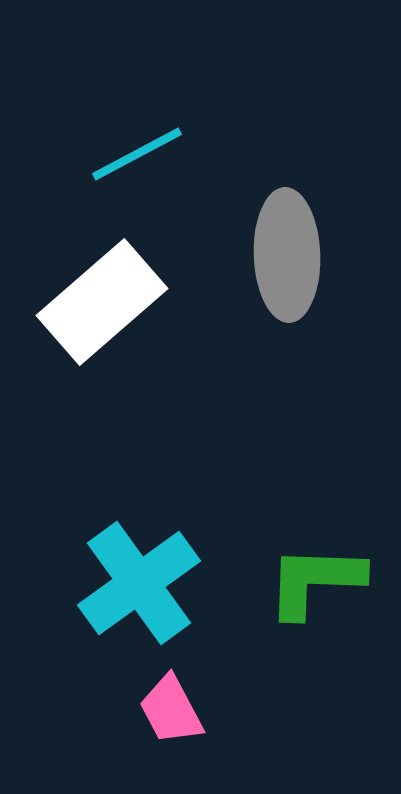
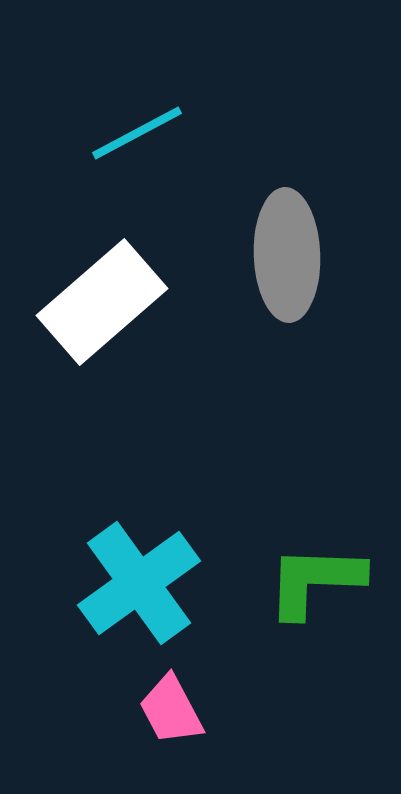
cyan line: moved 21 px up
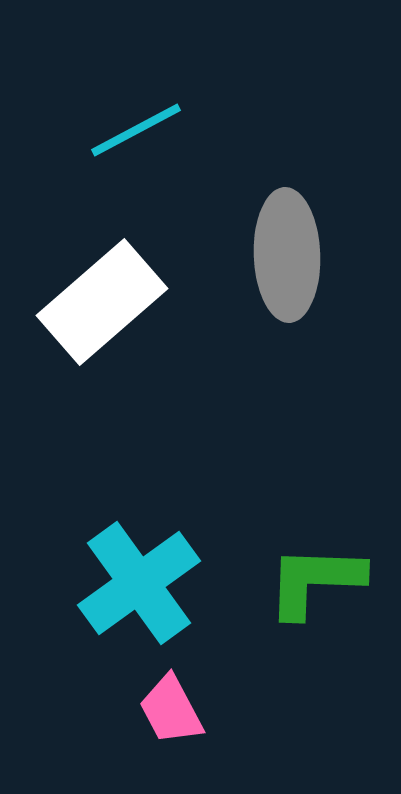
cyan line: moved 1 px left, 3 px up
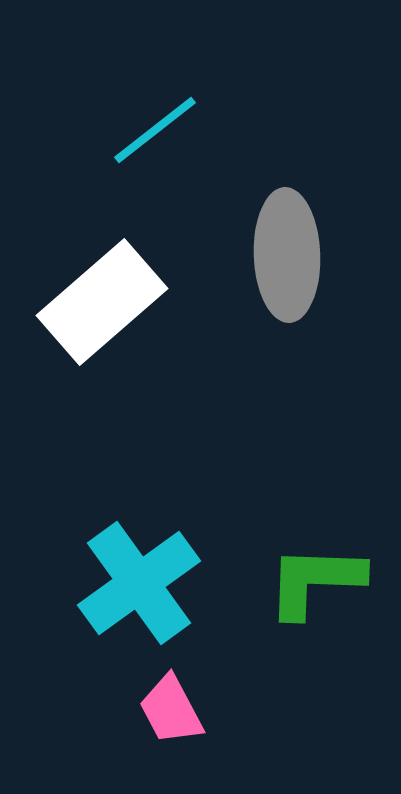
cyan line: moved 19 px right; rotated 10 degrees counterclockwise
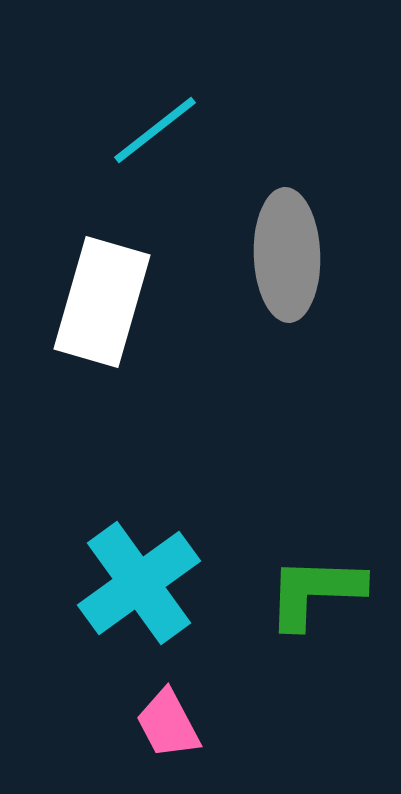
white rectangle: rotated 33 degrees counterclockwise
green L-shape: moved 11 px down
pink trapezoid: moved 3 px left, 14 px down
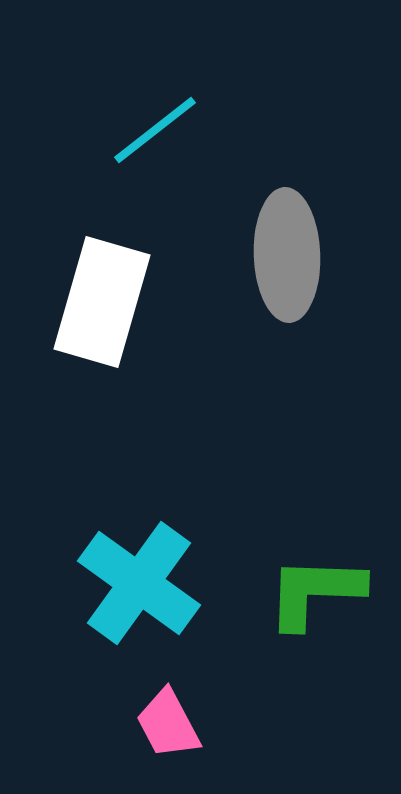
cyan cross: rotated 18 degrees counterclockwise
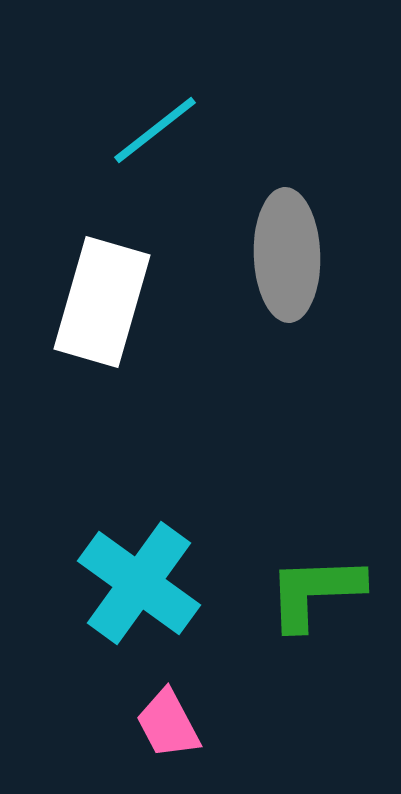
green L-shape: rotated 4 degrees counterclockwise
